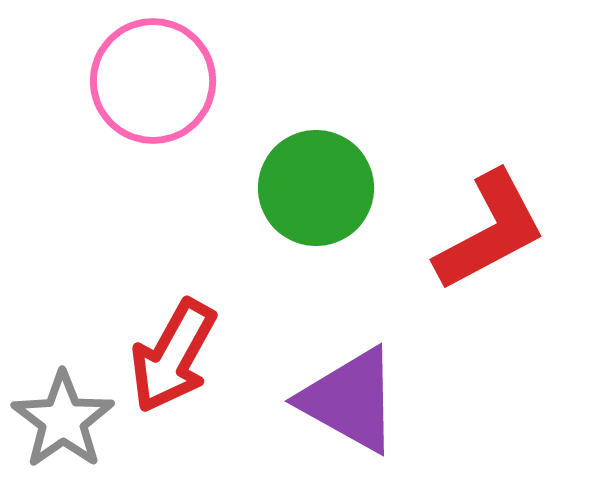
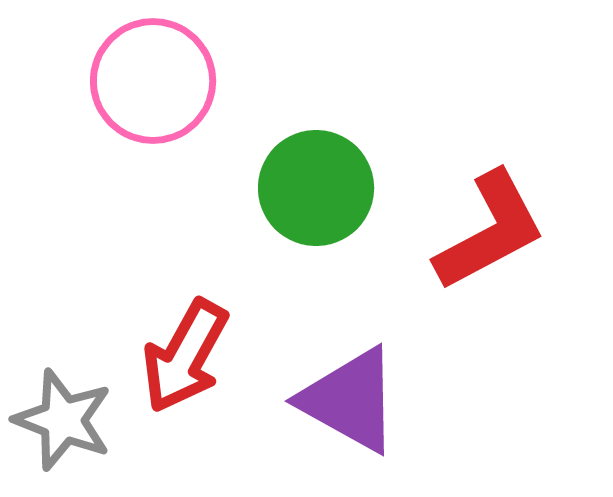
red arrow: moved 12 px right
gray star: rotated 16 degrees counterclockwise
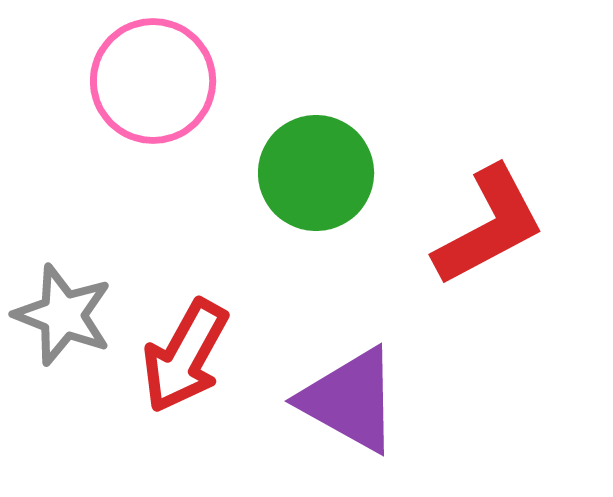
green circle: moved 15 px up
red L-shape: moved 1 px left, 5 px up
gray star: moved 105 px up
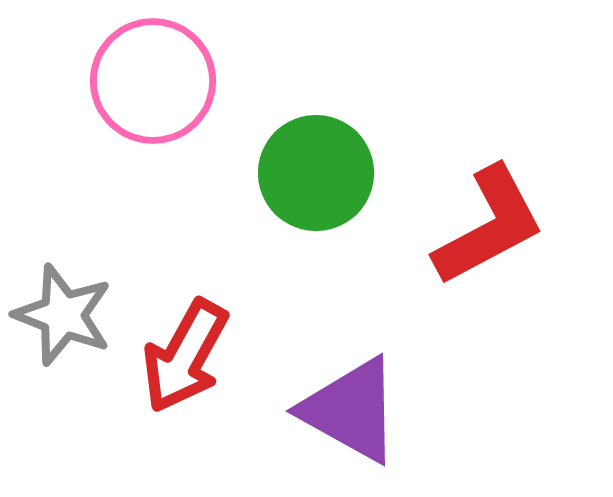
purple triangle: moved 1 px right, 10 px down
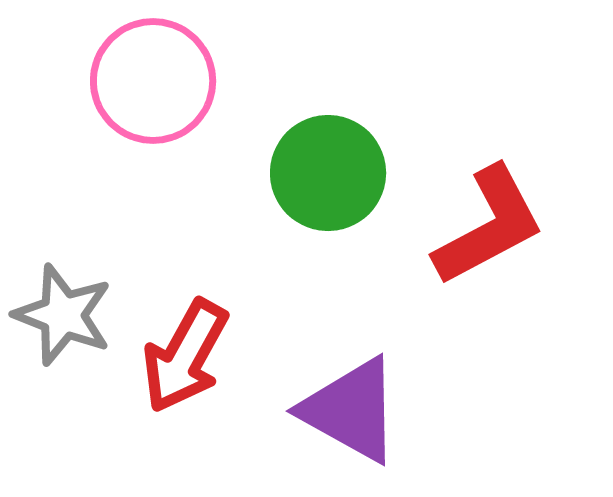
green circle: moved 12 px right
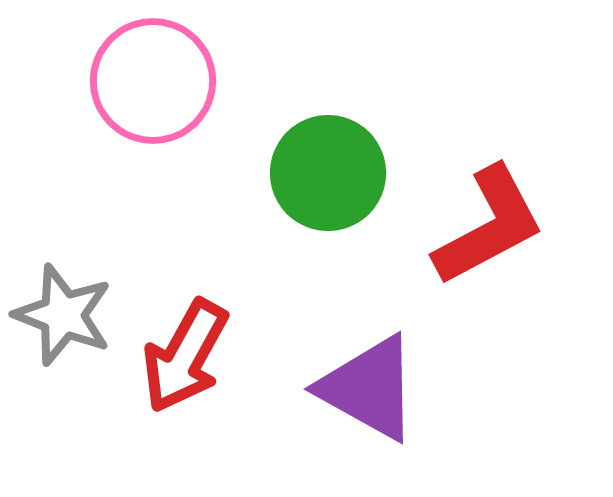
purple triangle: moved 18 px right, 22 px up
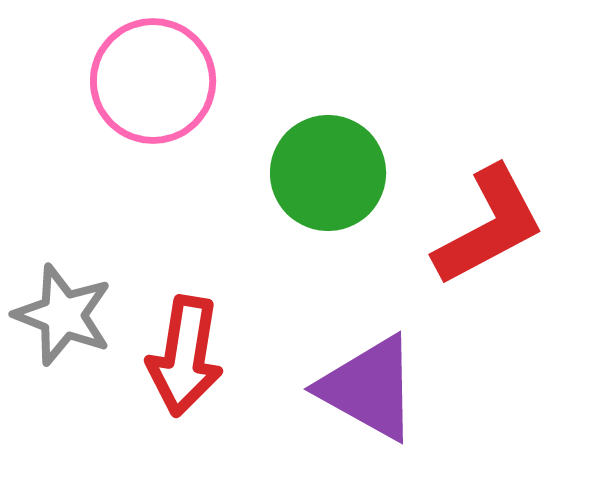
red arrow: rotated 20 degrees counterclockwise
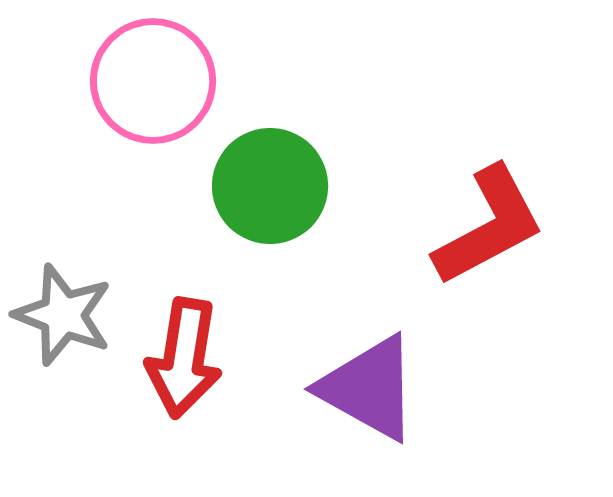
green circle: moved 58 px left, 13 px down
red arrow: moved 1 px left, 2 px down
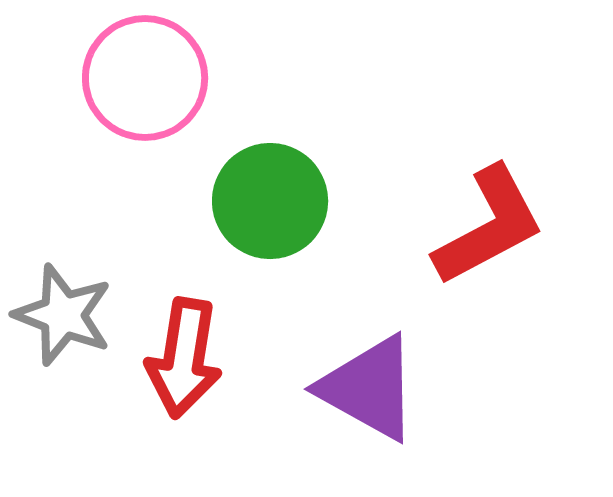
pink circle: moved 8 px left, 3 px up
green circle: moved 15 px down
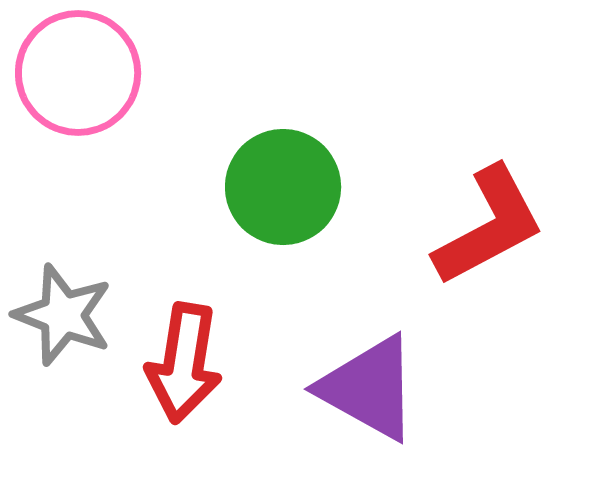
pink circle: moved 67 px left, 5 px up
green circle: moved 13 px right, 14 px up
red arrow: moved 5 px down
